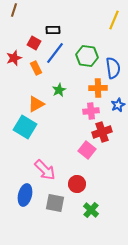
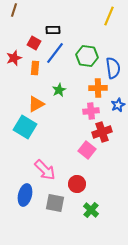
yellow line: moved 5 px left, 4 px up
orange rectangle: moved 1 px left; rotated 32 degrees clockwise
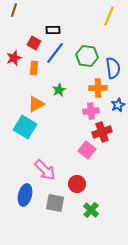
orange rectangle: moved 1 px left
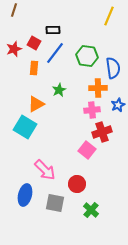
red star: moved 9 px up
pink cross: moved 1 px right, 1 px up
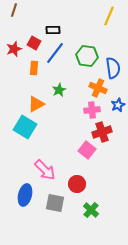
orange cross: rotated 24 degrees clockwise
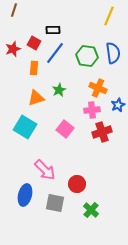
red star: moved 1 px left
blue semicircle: moved 15 px up
orange triangle: moved 6 px up; rotated 12 degrees clockwise
pink square: moved 22 px left, 21 px up
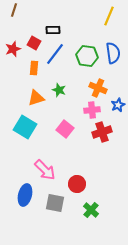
blue line: moved 1 px down
green star: rotated 24 degrees counterclockwise
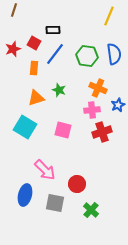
blue semicircle: moved 1 px right, 1 px down
pink square: moved 2 px left, 1 px down; rotated 24 degrees counterclockwise
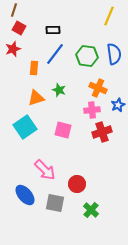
red square: moved 15 px left, 15 px up
cyan square: rotated 25 degrees clockwise
blue ellipse: rotated 55 degrees counterclockwise
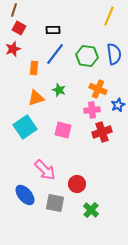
orange cross: moved 1 px down
